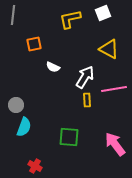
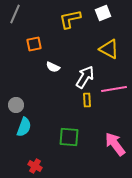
gray line: moved 2 px right, 1 px up; rotated 18 degrees clockwise
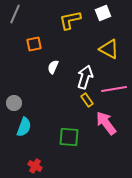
yellow L-shape: moved 1 px down
white semicircle: rotated 88 degrees clockwise
white arrow: rotated 15 degrees counterclockwise
yellow rectangle: rotated 32 degrees counterclockwise
gray circle: moved 2 px left, 2 px up
pink arrow: moved 9 px left, 21 px up
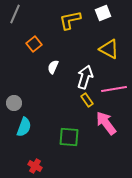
orange square: rotated 28 degrees counterclockwise
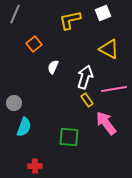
red cross: rotated 32 degrees counterclockwise
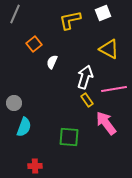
white semicircle: moved 1 px left, 5 px up
